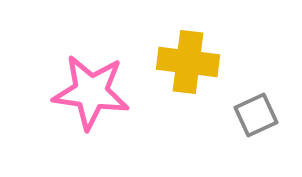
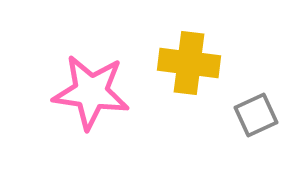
yellow cross: moved 1 px right, 1 px down
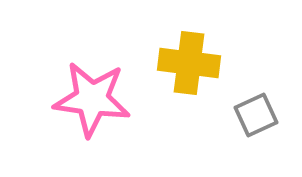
pink star: moved 1 px right, 7 px down
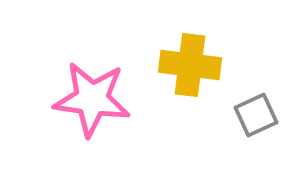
yellow cross: moved 1 px right, 2 px down
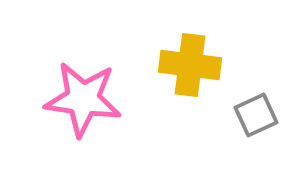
pink star: moved 9 px left
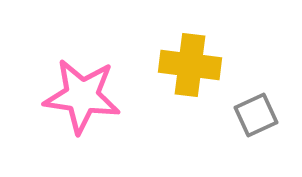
pink star: moved 1 px left, 3 px up
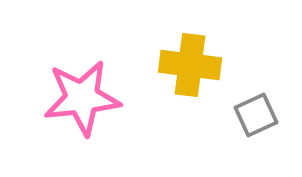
pink star: moved 2 px down; rotated 14 degrees counterclockwise
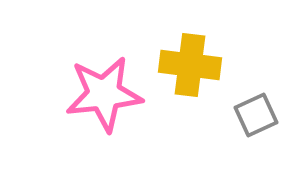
pink star: moved 22 px right, 4 px up
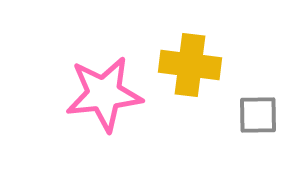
gray square: moved 2 px right; rotated 24 degrees clockwise
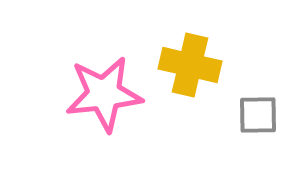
yellow cross: rotated 6 degrees clockwise
